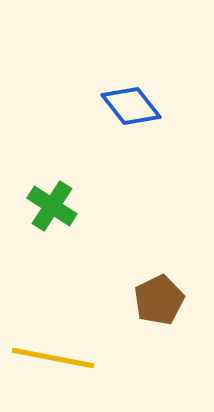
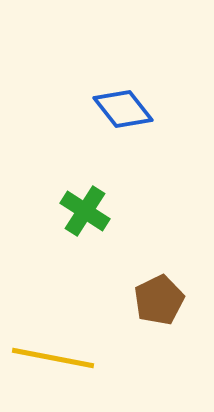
blue diamond: moved 8 px left, 3 px down
green cross: moved 33 px right, 5 px down
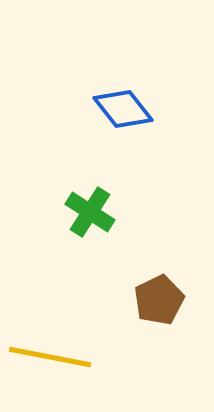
green cross: moved 5 px right, 1 px down
yellow line: moved 3 px left, 1 px up
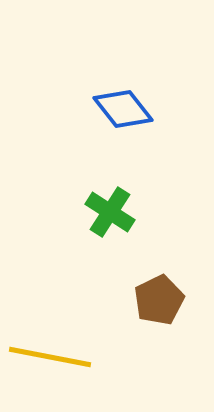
green cross: moved 20 px right
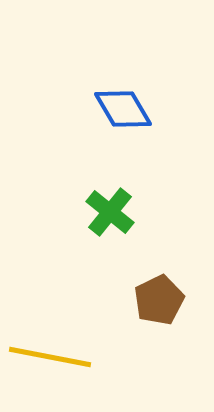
blue diamond: rotated 8 degrees clockwise
green cross: rotated 6 degrees clockwise
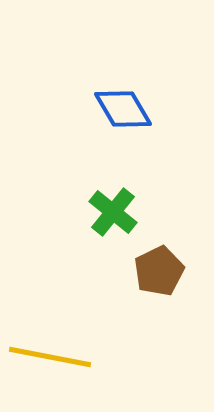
green cross: moved 3 px right
brown pentagon: moved 29 px up
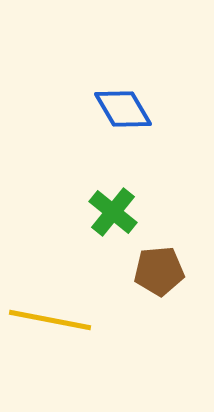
brown pentagon: rotated 21 degrees clockwise
yellow line: moved 37 px up
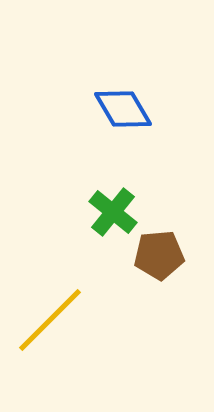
brown pentagon: moved 16 px up
yellow line: rotated 56 degrees counterclockwise
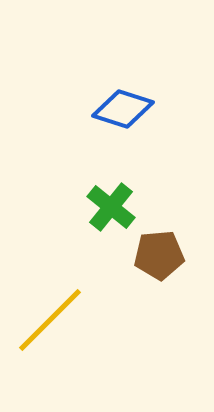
blue diamond: rotated 42 degrees counterclockwise
green cross: moved 2 px left, 5 px up
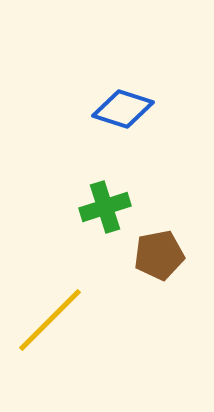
green cross: moved 6 px left; rotated 33 degrees clockwise
brown pentagon: rotated 6 degrees counterclockwise
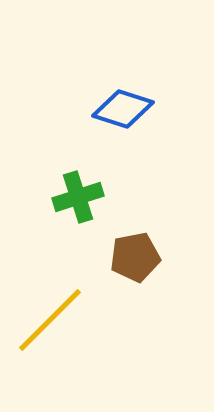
green cross: moved 27 px left, 10 px up
brown pentagon: moved 24 px left, 2 px down
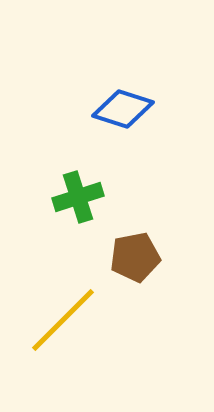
yellow line: moved 13 px right
